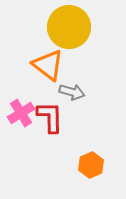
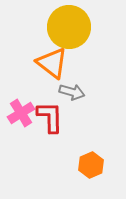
orange triangle: moved 4 px right, 2 px up
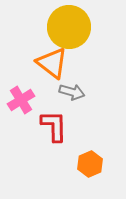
pink cross: moved 13 px up
red L-shape: moved 4 px right, 9 px down
orange hexagon: moved 1 px left, 1 px up
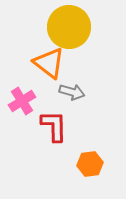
orange triangle: moved 3 px left
pink cross: moved 1 px right, 1 px down
orange hexagon: rotated 15 degrees clockwise
